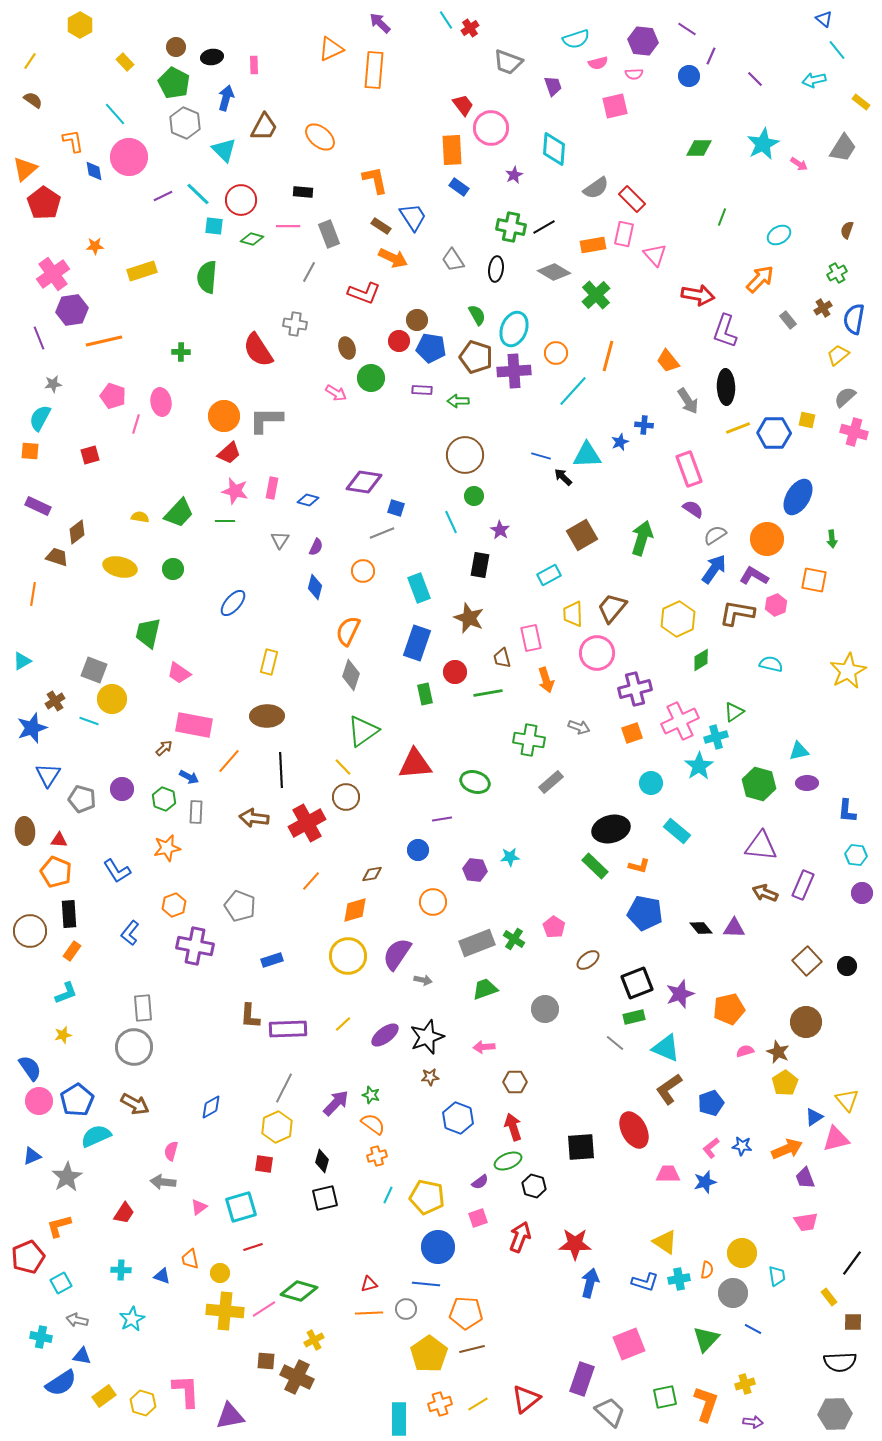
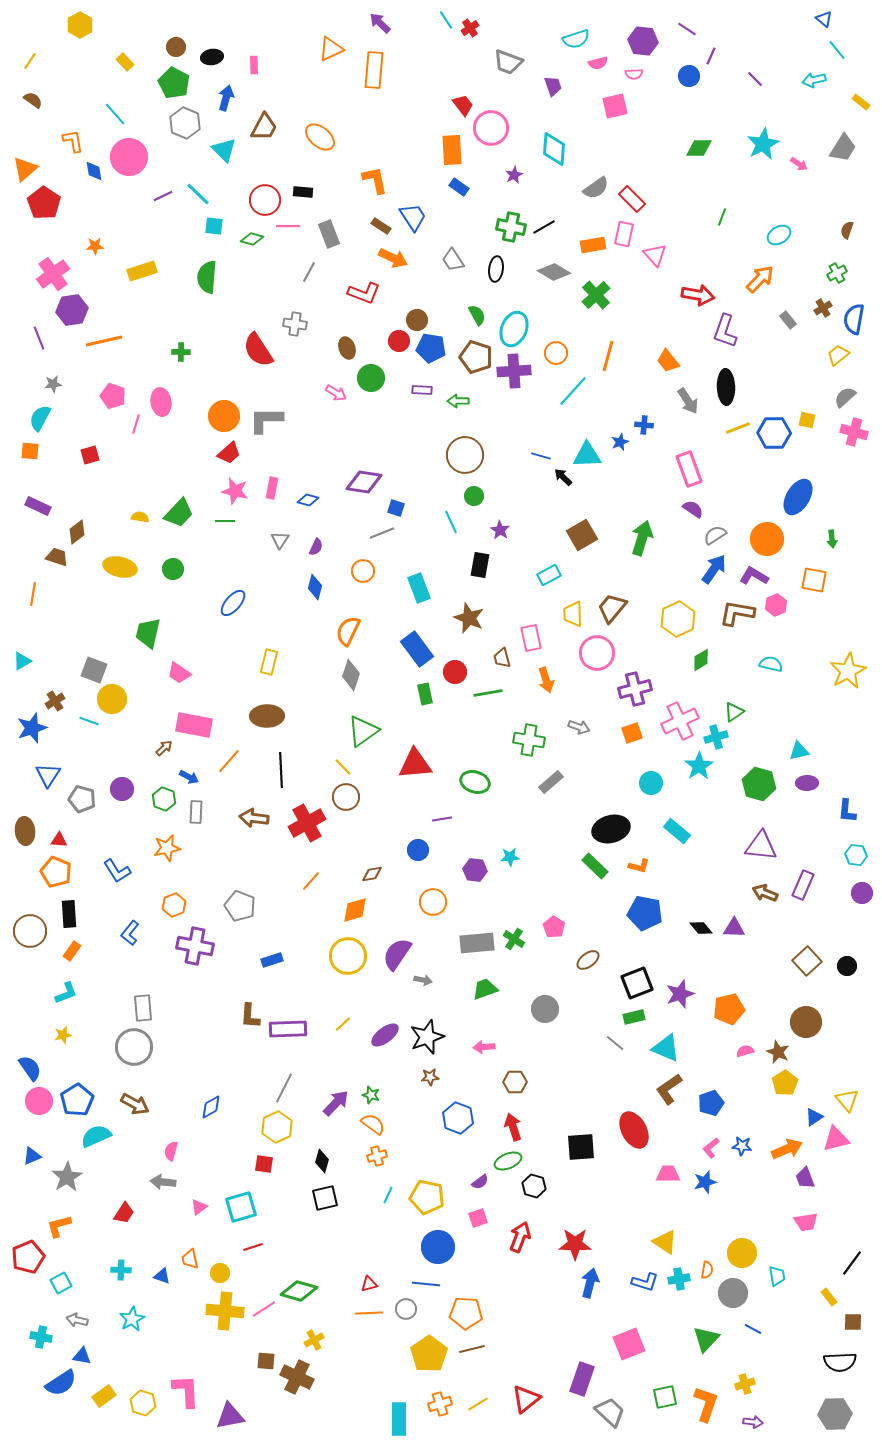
red circle at (241, 200): moved 24 px right
blue rectangle at (417, 643): moved 6 px down; rotated 56 degrees counterclockwise
gray rectangle at (477, 943): rotated 16 degrees clockwise
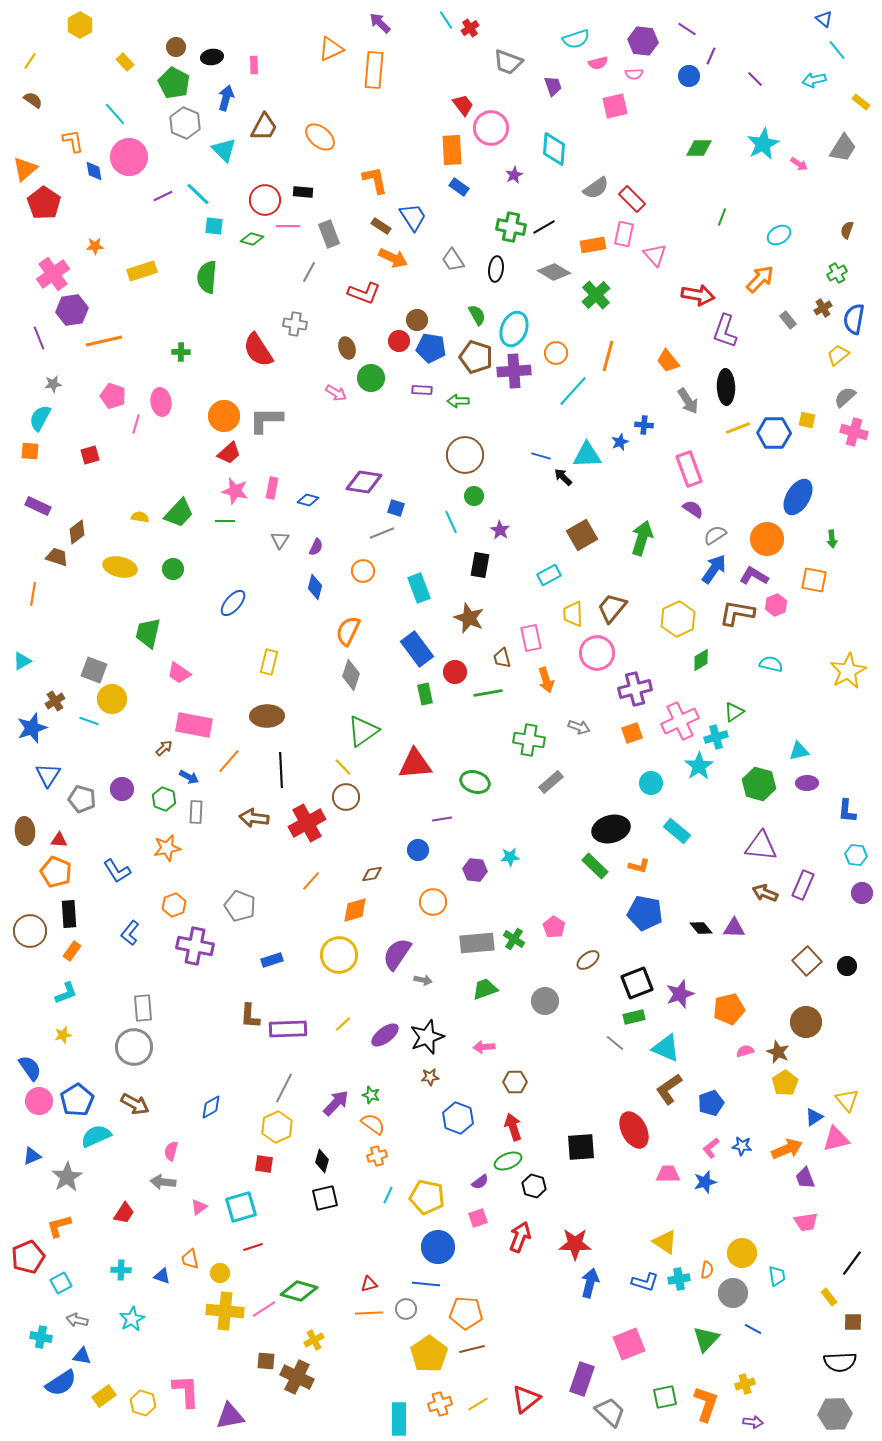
yellow circle at (348, 956): moved 9 px left, 1 px up
gray circle at (545, 1009): moved 8 px up
